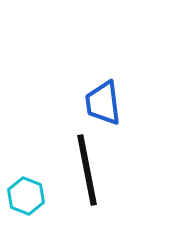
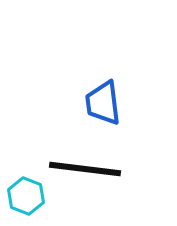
black line: moved 2 px left, 1 px up; rotated 72 degrees counterclockwise
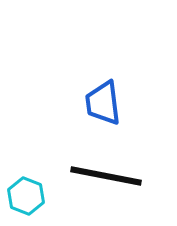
black line: moved 21 px right, 7 px down; rotated 4 degrees clockwise
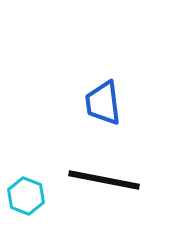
black line: moved 2 px left, 4 px down
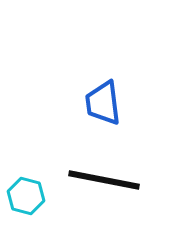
cyan hexagon: rotated 6 degrees counterclockwise
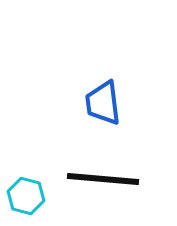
black line: moved 1 px left, 1 px up; rotated 6 degrees counterclockwise
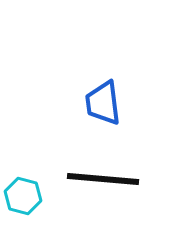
cyan hexagon: moved 3 px left
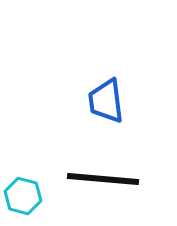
blue trapezoid: moved 3 px right, 2 px up
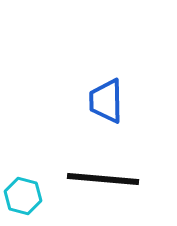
blue trapezoid: rotated 6 degrees clockwise
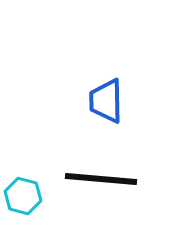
black line: moved 2 px left
